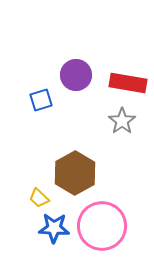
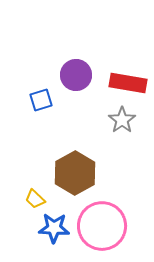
gray star: moved 1 px up
yellow trapezoid: moved 4 px left, 1 px down
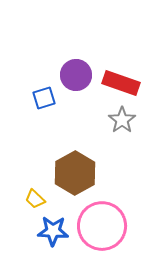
red rectangle: moved 7 px left; rotated 9 degrees clockwise
blue square: moved 3 px right, 2 px up
blue star: moved 1 px left, 3 px down
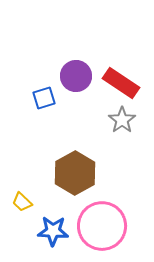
purple circle: moved 1 px down
red rectangle: rotated 15 degrees clockwise
yellow trapezoid: moved 13 px left, 3 px down
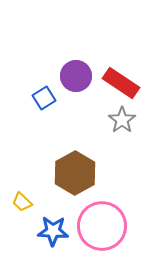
blue square: rotated 15 degrees counterclockwise
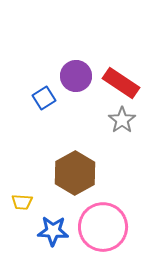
yellow trapezoid: rotated 40 degrees counterclockwise
pink circle: moved 1 px right, 1 px down
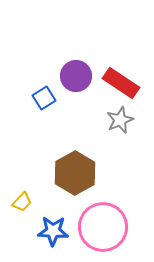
gray star: moved 2 px left; rotated 12 degrees clockwise
yellow trapezoid: rotated 50 degrees counterclockwise
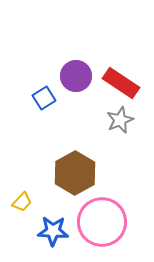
pink circle: moved 1 px left, 5 px up
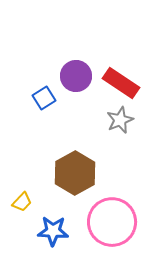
pink circle: moved 10 px right
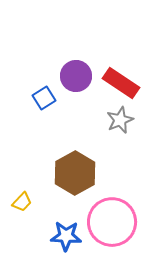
blue star: moved 13 px right, 5 px down
